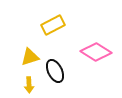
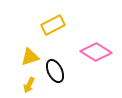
yellow arrow: rotated 28 degrees clockwise
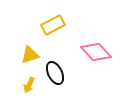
pink diamond: rotated 16 degrees clockwise
yellow triangle: moved 2 px up
black ellipse: moved 2 px down
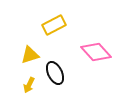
yellow rectangle: moved 1 px right
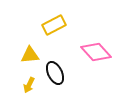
yellow triangle: rotated 12 degrees clockwise
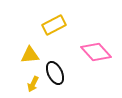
yellow arrow: moved 4 px right, 1 px up
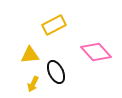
black ellipse: moved 1 px right, 1 px up
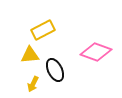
yellow rectangle: moved 11 px left, 5 px down
pink diamond: rotated 28 degrees counterclockwise
black ellipse: moved 1 px left, 2 px up
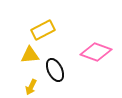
yellow arrow: moved 2 px left, 3 px down
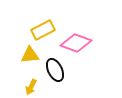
pink diamond: moved 20 px left, 9 px up
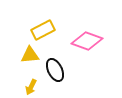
pink diamond: moved 11 px right, 2 px up
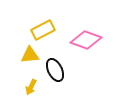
pink diamond: moved 1 px left, 1 px up
